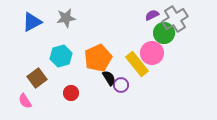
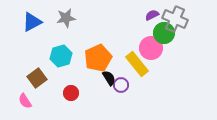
gray cross: rotated 35 degrees counterclockwise
pink circle: moved 1 px left, 5 px up
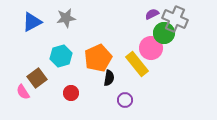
purple semicircle: moved 1 px up
black semicircle: rotated 42 degrees clockwise
purple circle: moved 4 px right, 15 px down
pink semicircle: moved 2 px left, 9 px up
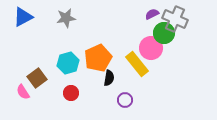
blue triangle: moved 9 px left, 5 px up
cyan hexagon: moved 7 px right, 7 px down
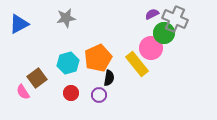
blue triangle: moved 4 px left, 7 px down
purple circle: moved 26 px left, 5 px up
